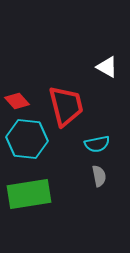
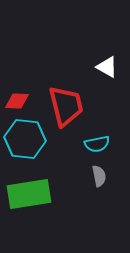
red diamond: rotated 45 degrees counterclockwise
cyan hexagon: moved 2 px left
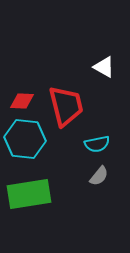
white triangle: moved 3 px left
red diamond: moved 5 px right
gray semicircle: rotated 50 degrees clockwise
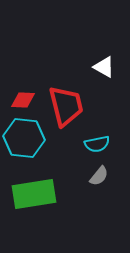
red diamond: moved 1 px right, 1 px up
cyan hexagon: moved 1 px left, 1 px up
green rectangle: moved 5 px right
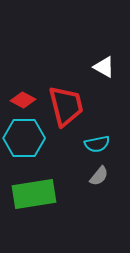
red diamond: rotated 25 degrees clockwise
cyan hexagon: rotated 6 degrees counterclockwise
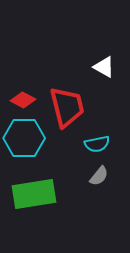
red trapezoid: moved 1 px right, 1 px down
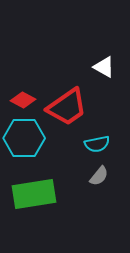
red trapezoid: rotated 69 degrees clockwise
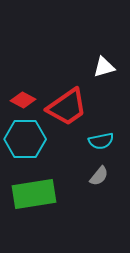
white triangle: rotated 45 degrees counterclockwise
cyan hexagon: moved 1 px right, 1 px down
cyan semicircle: moved 4 px right, 3 px up
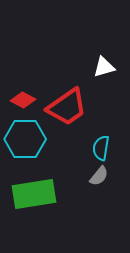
cyan semicircle: moved 7 px down; rotated 110 degrees clockwise
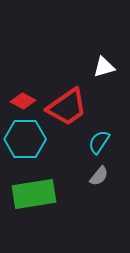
red diamond: moved 1 px down
cyan semicircle: moved 2 px left, 6 px up; rotated 25 degrees clockwise
